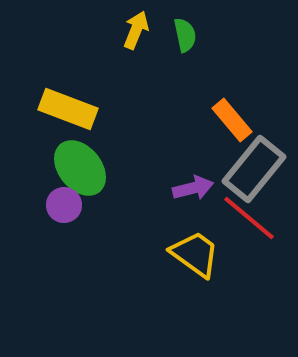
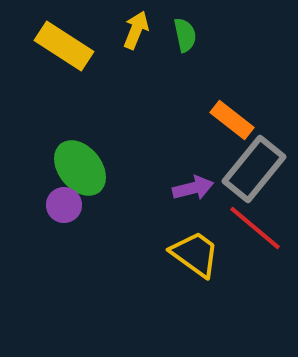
yellow rectangle: moved 4 px left, 63 px up; rotated 12 degrees clockwise
orange rectangle: rotated 12 degrees counterclockwise
red line: moved 6 px right, 10 px down
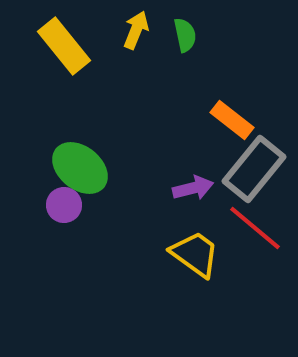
yellow rectangle: rotated 18 degrees clockwise
green ellipse: rotated 12 degrees counterclockwise
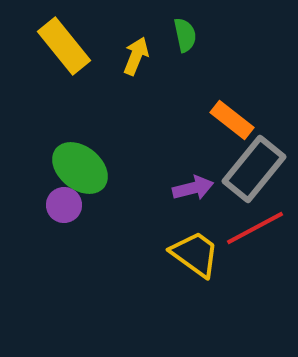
yellow arrow: moved 26 px down
red line: rotated 68 degrees counterclockwise
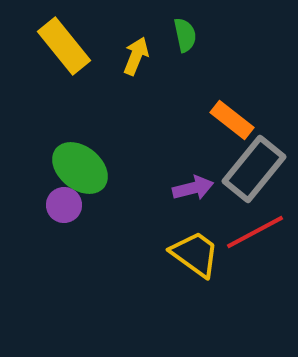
red line: moved 4 px down
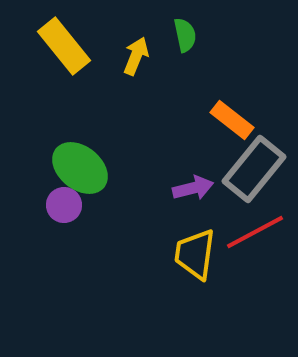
yellow trapezoid: rotated 118 degrees counterclockwise
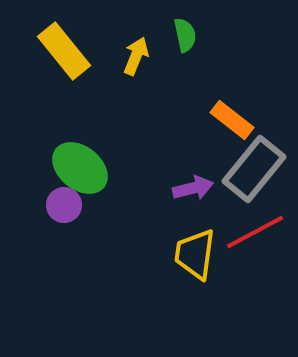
yellow rectangle: moved 5 px down
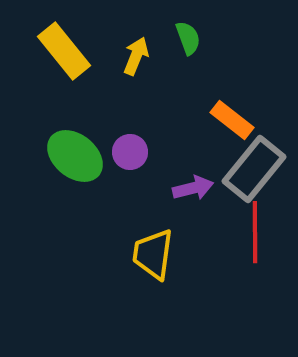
green semicircle: moved 3 px right, 3 px down; rotated 8 degrees counterclockwise
green ellipse: moved 5 px left, 12 px up
purple circle: moved 66 px right, 53 px up
red line: rotated 62 degrees counterclockwise
yellow trapezoid: moved 42 px left
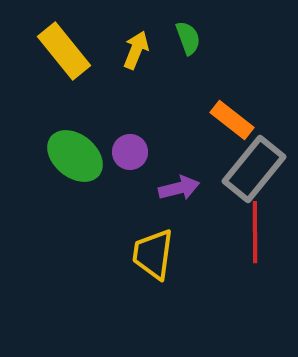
yellow arrow: moved 6 px up
purple arrow: moved 14 px left
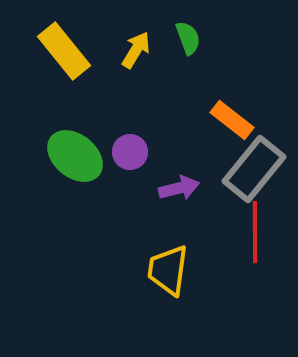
yellow arrow: rotated 9 degrees clockwise
yellow trapezoid: moved 15 px right, 16 px down
